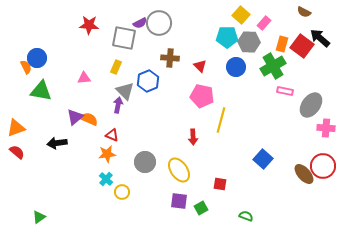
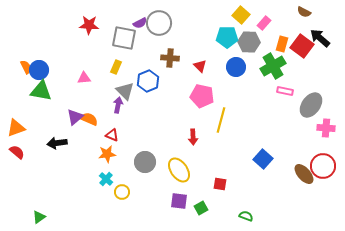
blue circle at (37, 58): moved 2 px right, 12 px down
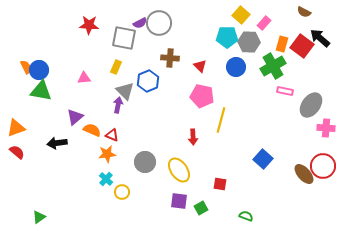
orange semicircle at (89, 119): moved 3 px right, 11 px down
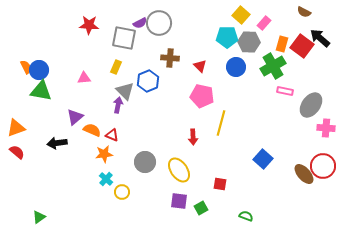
yellow line at (221, 120): moved 3 px down
orange star at (107, 154): moved 3 px left
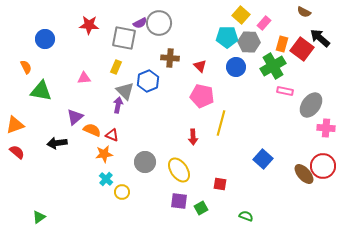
red square at (302, 46): moved 3 px down
blue circle at (39, 70): moved 6 px right, 31 px up
orange triangle at (16, 128): moved 1 px left, 3 px up
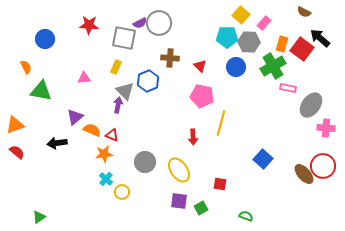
pink rectangle at (285, 91): moved 3 px right, 3 px up
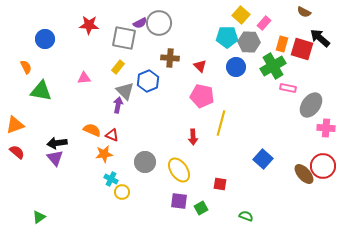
red square at (302, 49): rotated 20 degrees counterclockwise
yellow rectangle at (116, 67): moved 2 px right; rotated 16 degrees clockwise
purple triangle at (75, 117): moved 20 px left, 41 px down; rotated 30 degrees counterclockwise
cyan cross at (106, 179): moved 5 px right; rotated 16 degrees counterclockwise
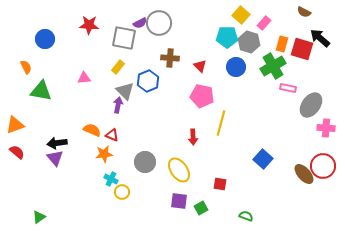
gray hexagon at (249, 42): rotated 15 degrees clockwise
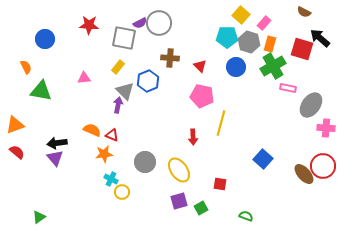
orange rectangle at (282, 44): moved 12 px left
purple square at (179, 201): rotated 24 degrees counterclockwise
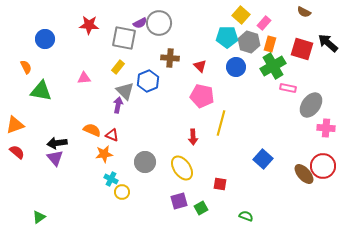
black arrow at (320, 38): moved 8 px right, 5 px down
yellow ellipse at (179, 170): moved 3 px right, 2 px up
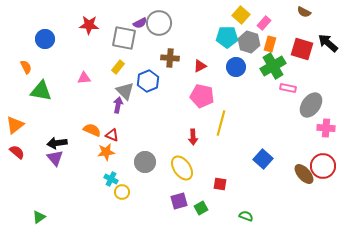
red triangle at (200, 66): rotated 48 degrees clockwise
orange triangle at (15, 125): rotated 18 degrees counterclockwise
orange star at (104, 154): moved 2 px right, 2 px up
